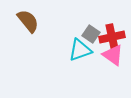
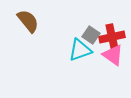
gray square: moved 1 px down
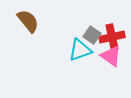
gray square: moved 1 px right
pink triangle: moved 2 px left, 1 px down
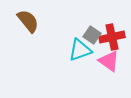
pink triangle: moved 2 px left, 5 px down
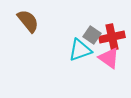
pink triangle: moved 3 px up
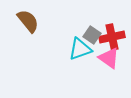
cyan triangle: moved 1 px up
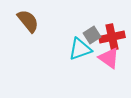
gray square: rotated 24 degrees clockwise
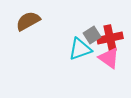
brown semicircle: rotated 80 degrees counterclockwise
red cross: moved 2 px left, 1 px down
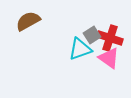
red cross: rotated 30 degrees clockwise
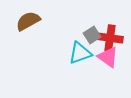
red cross: rotated 10 degrees counterclockwise
cyan triangle: moved 4 px down
pink triangle: moved 1 px left, 1 px up
